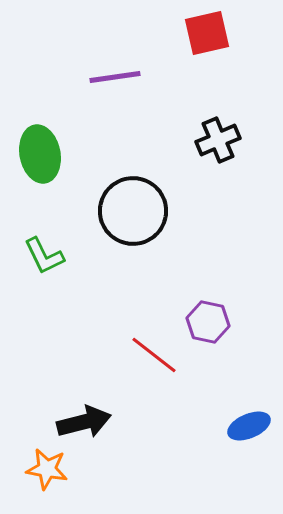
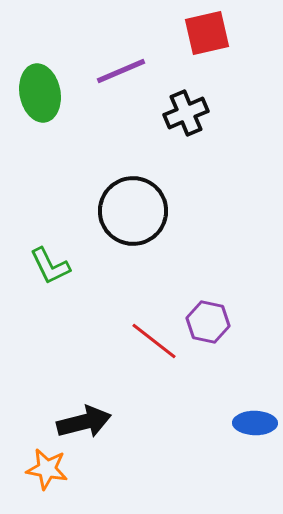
purple line: moved 6 px right, 6 px up; rotated 15 degrees counterclockwise
black cross: moved 32 px left, 27 px up
green ellipse: moved 61 px up
green L-shape: moved 6 px right, 10 px down
red line: moved 14 px up
blue ellipse: moved 6 px right, 3 px up; rotated 24 degrees clockwise
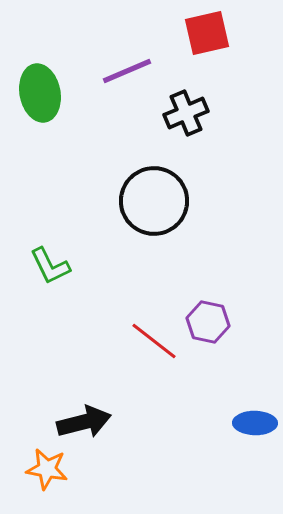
purple line: moved 6 px right
black circle: moved 21 px right, 10 px up
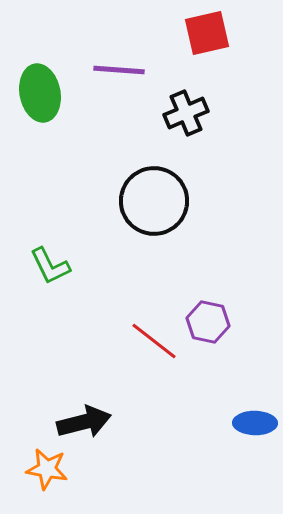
purple line: moved 8 px left, 1 px up; rotated 27 degrees clockwise
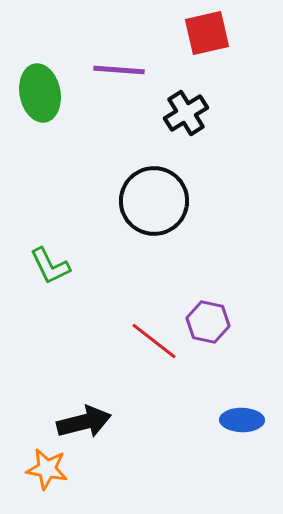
black cross: rotated 9 degrees counterclockwise
blue ellipse: moved 13 px left, 3 px up
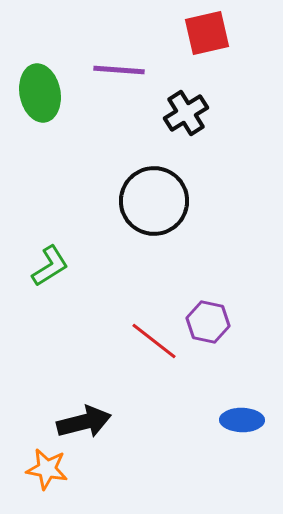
green L-shape: rotated 96 degrees counterclockwise
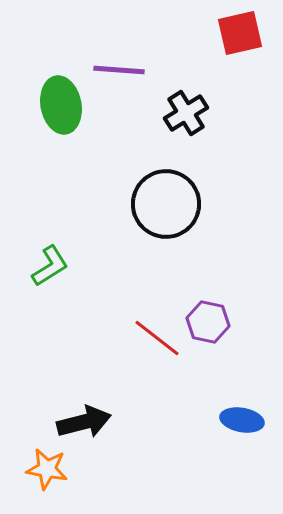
red square: moved 33 px right
green ellipse: moved 21 px right, 12 px down
black circle: moved 12 px right, 3 px down
red line: moved 3 px right, 3 px up
blue ellipse: rotated 9 degrees clockwise
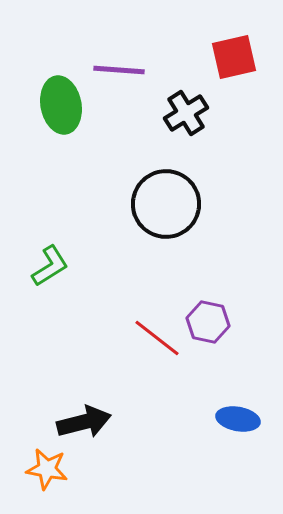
red square: moved 6 px left, 24 px down
blue ellipse: moved 4 px left, 1 px up
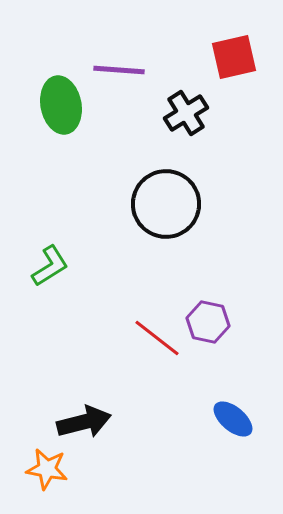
blue ellipse: moved 5 px left; rotated 30 degrees clockwise
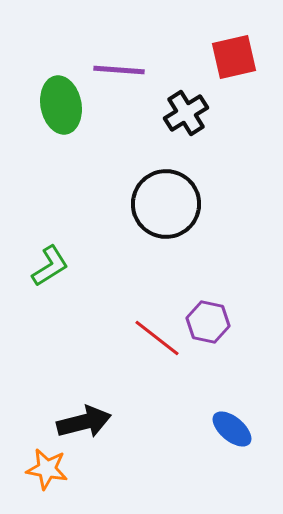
blue ellipse: moved 1 px left, 10 px down
